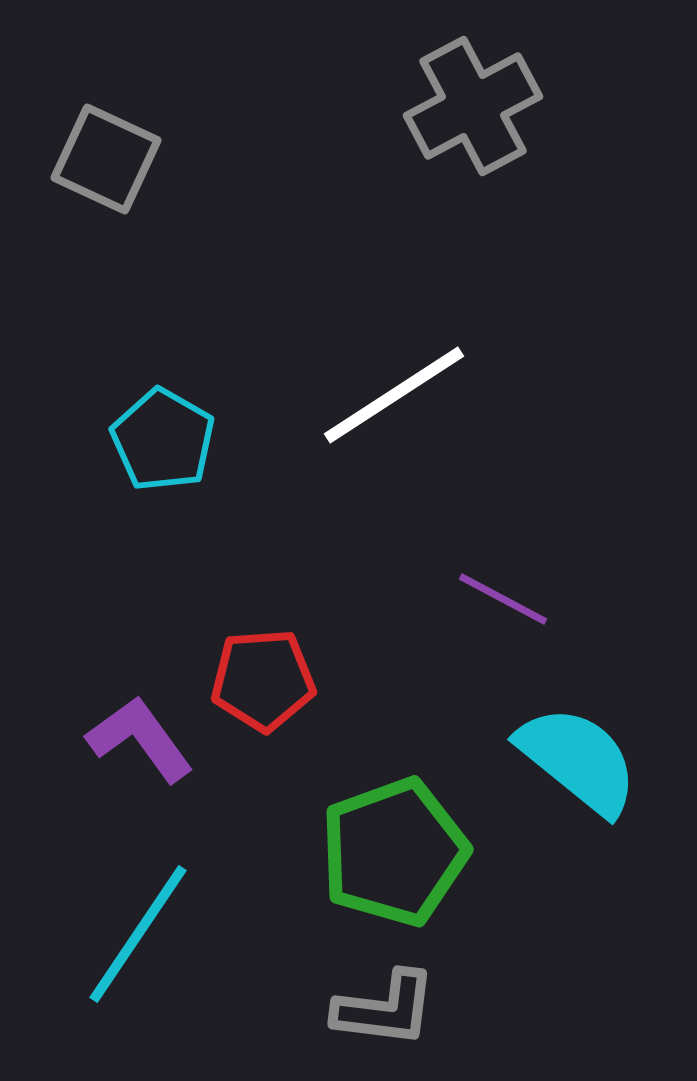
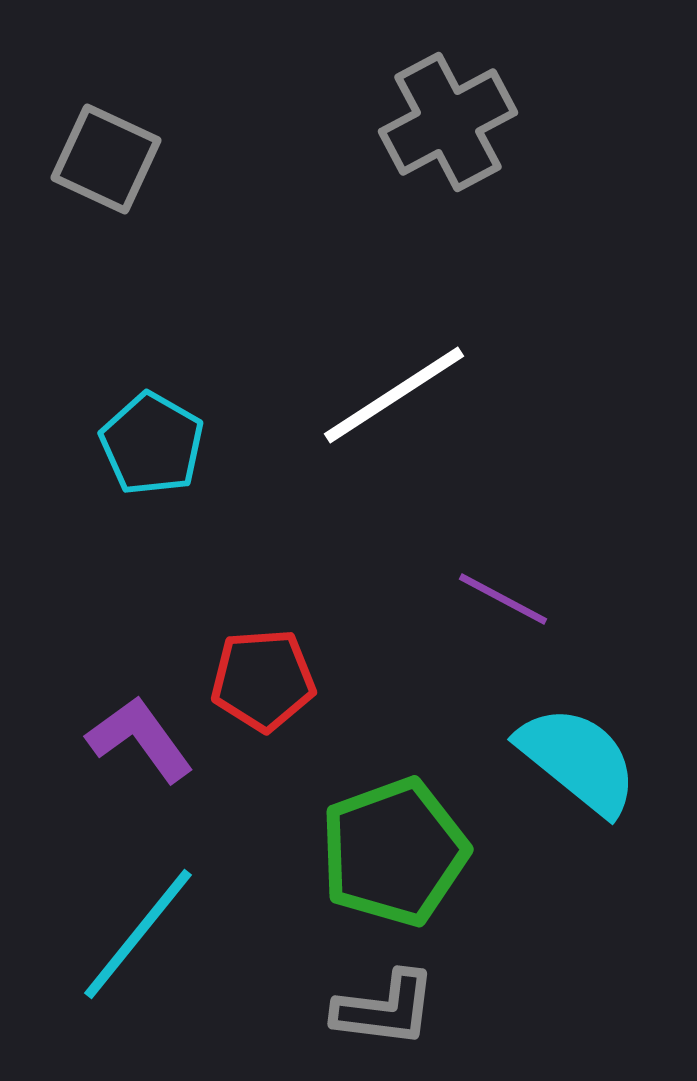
gray cross: moved 25 px left, 16 px down
cyan pentagon: moved 11 px left, 4 px down
cyan line: rotated 5 degrees clockwise
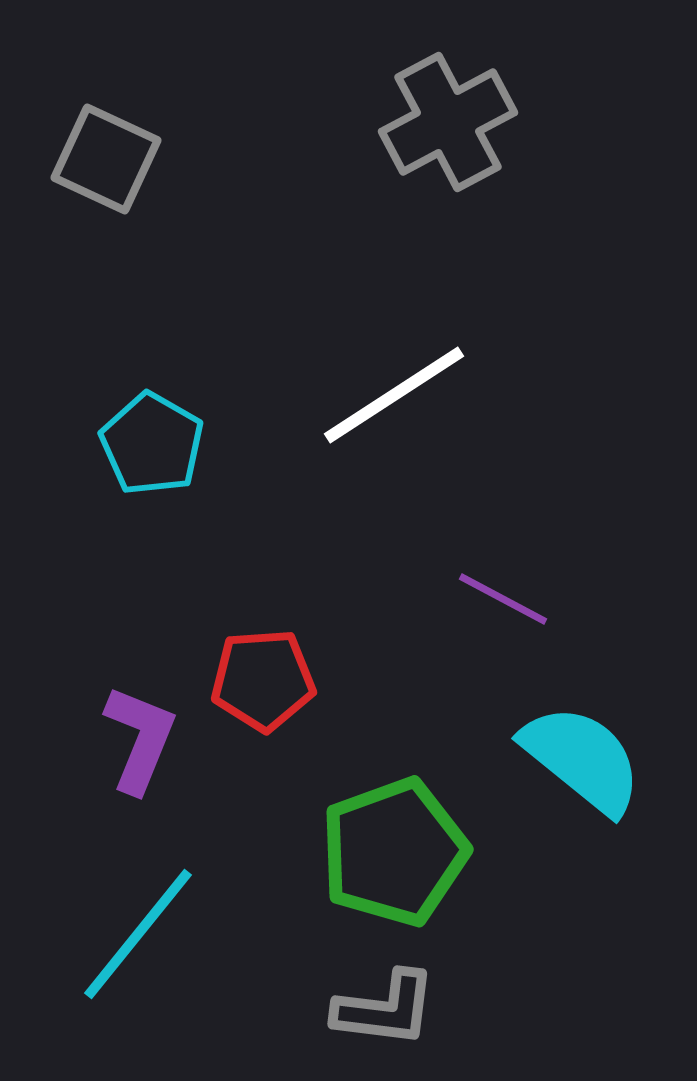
purple L-shape: rotated 58 degrees clockwise
cyan semicircle: moved 4 px right, 1 px up
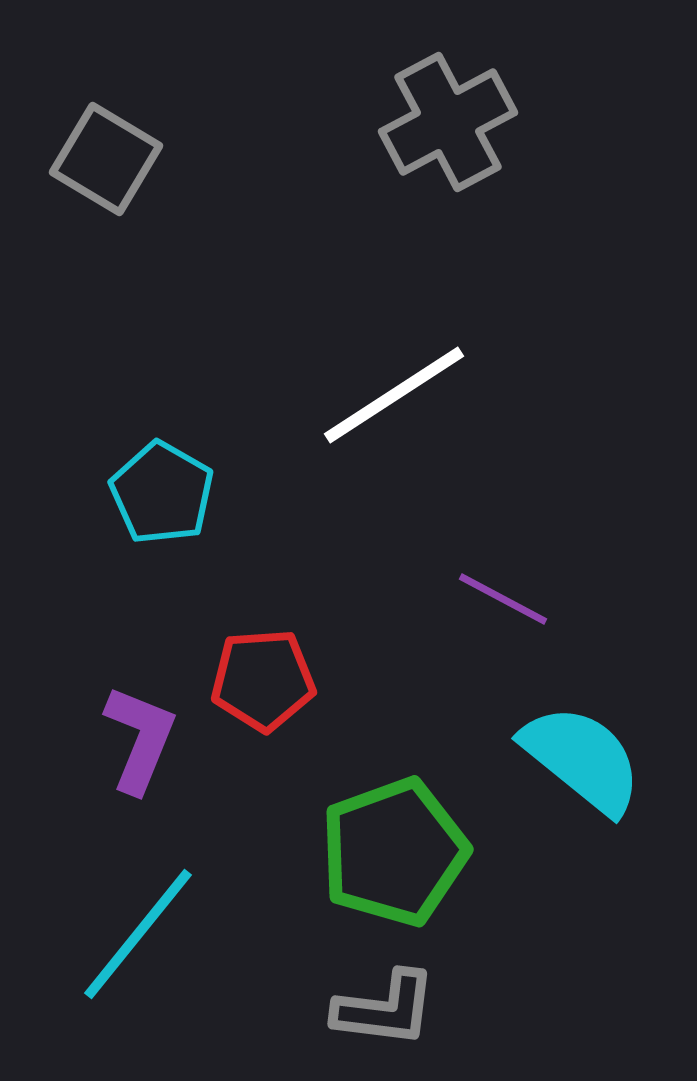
gray square: rotated 6 degrees clockwise
cyan pentagon: moved 10 px right, 49 px down
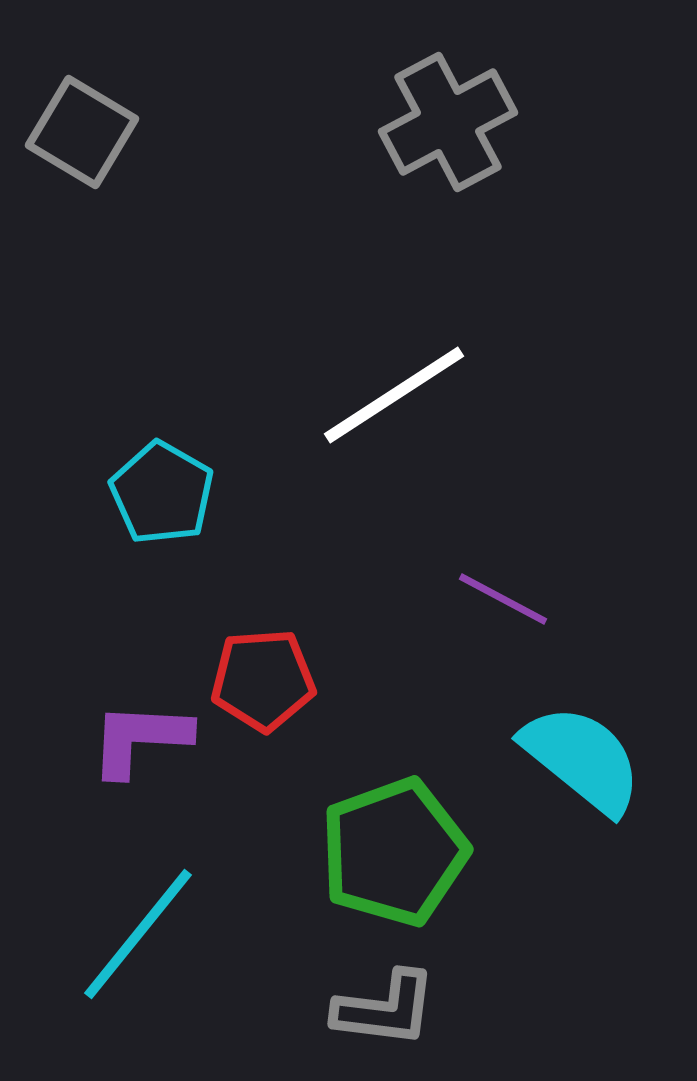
gray square: moved 24 px left, 27 px up
purple L-shape: rotated 109 degrees counterclockwise
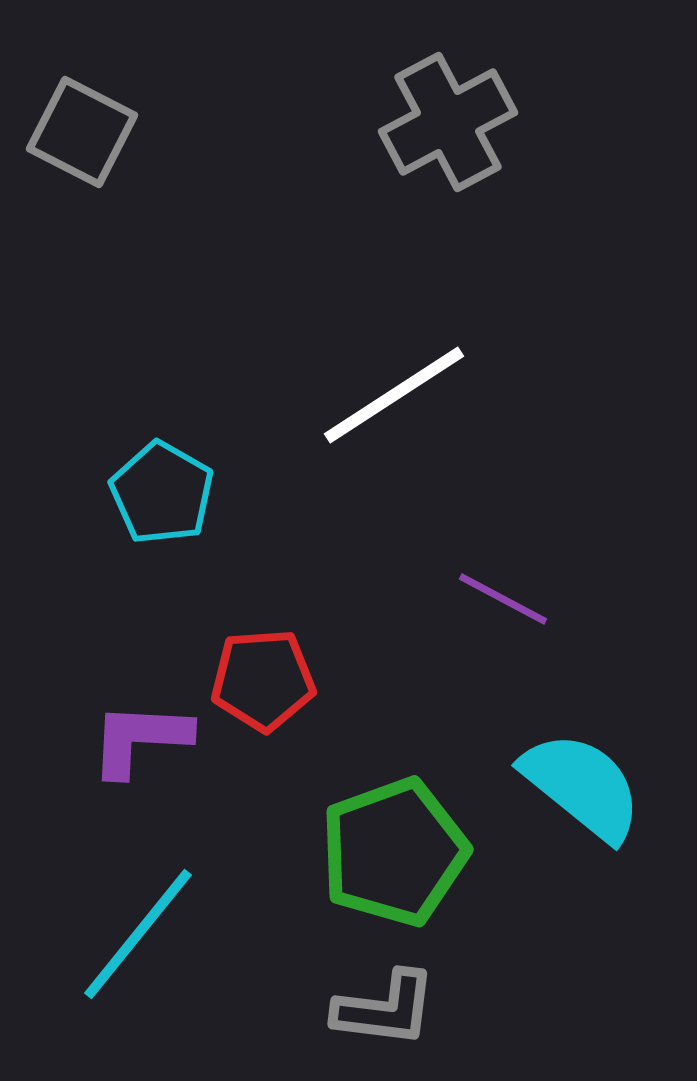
gray square: rotated 4 degrees counterclockwise
cyan semicircle: moved 27 px down
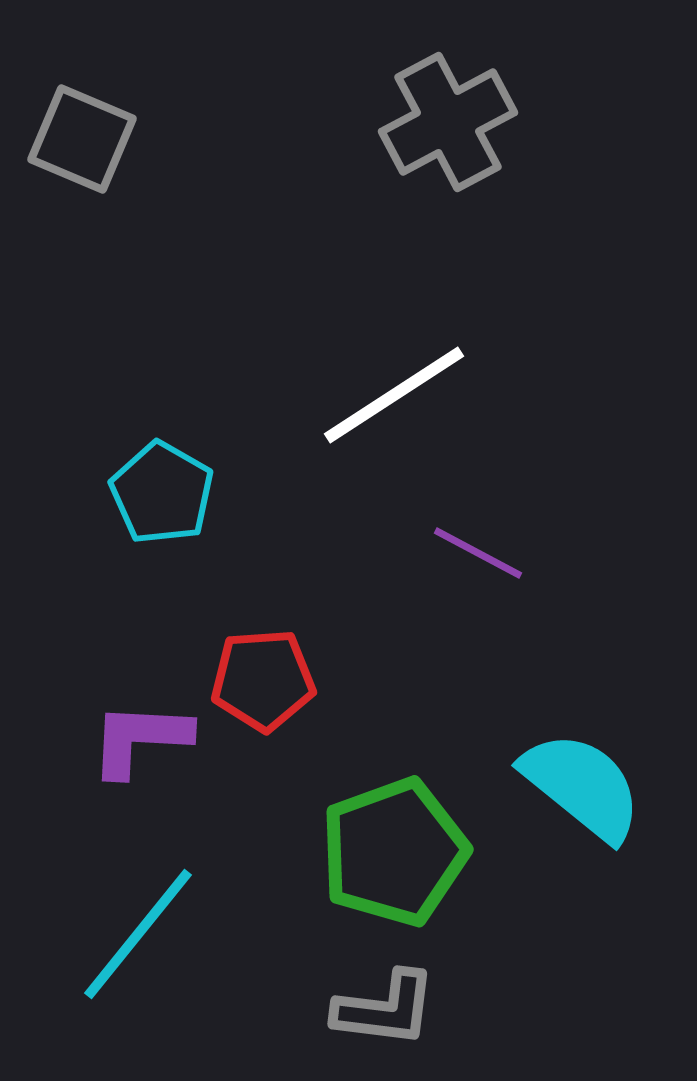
gray square: moved 7 px down; rotated 4 degrees counterclockwise
purple line: moved 25 px left, 46 px up
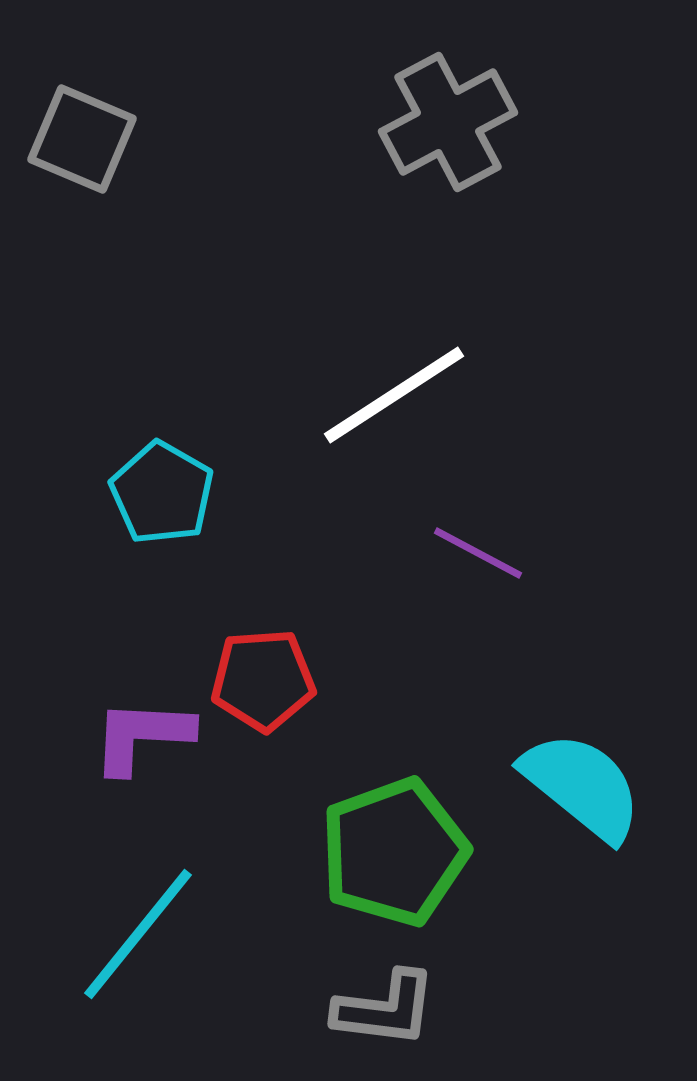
purple L-shape: moved 2 px right, 3 px up
